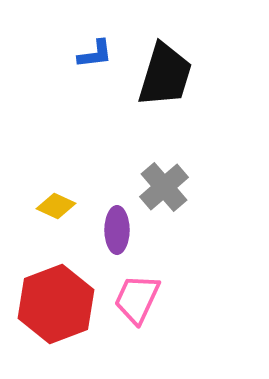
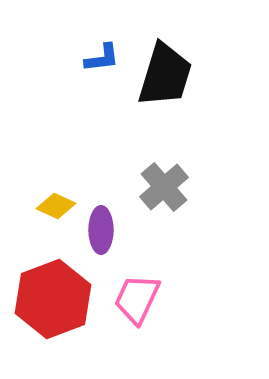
blue L-shape: moved 7 px right, 4 px down
purple ellipse: moved 16 px left
red hexagon: moved 3 px left, 5 px up
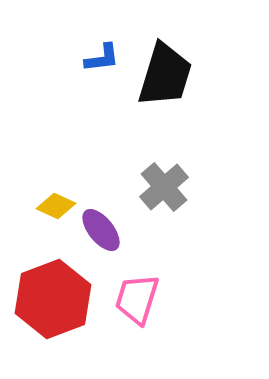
purple ellipse: rotated 39 degrees counterclockwise
pink trapezoid: rotated 8 degrees counterclockwise
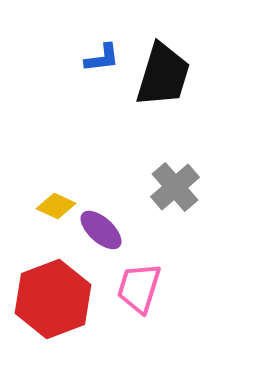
black trapezoid: moved 2 px left
gray cross: moved 11 px right
purple ellipse: rotated 9 degrees counterclockwise
pink trapezoid: moved 2 px right, 11 px up
